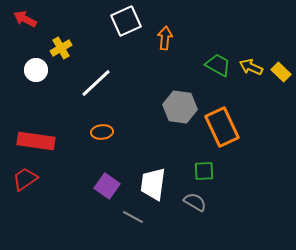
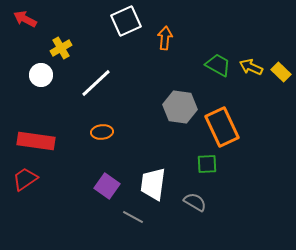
white circle: moved 5 px right, 5 px down
green square: moved 3 px right, 7 px up
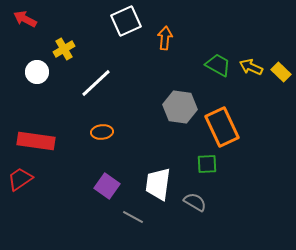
yellow cross: moved 3 px right, 1 px down
white circle: moved 4 px left, 3 px up
red trapezoid: moved 5 px left
white trapezoid: moved 5 px right
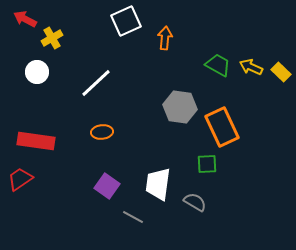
yellow cross: moved 12 px left, 11 px up
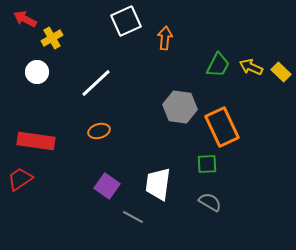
green trapezoid: rotated 88 degrees clockwise
orange ellipse: moved 3 px left, 1 px up; rotated 10 degrees counterclockwise
gray semicircle: moved 15 px right
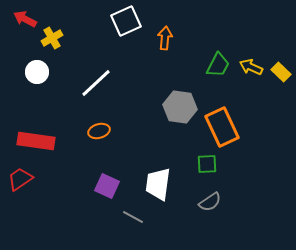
purple square: rotated 10 degrees counterclockwise
gray semicircle: rotated 115 degrees clockwise
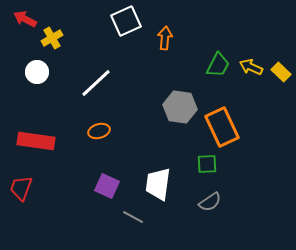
red trapezoid: moved 1 px right, 9 px down; rotated 36 degrees counterclockwise
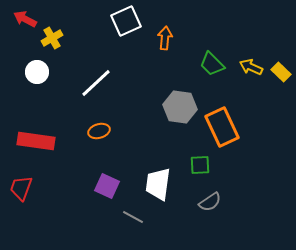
green trapezoid: moved 6 px left, 1 px up; rotated 108 degrees clockwise
green square: moved 7 px left, 1 px down
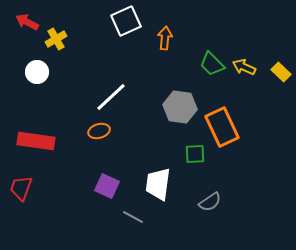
red arrow: moved 2 px right, 3 px down
yellow cross: moved 4 px right, 1 px down
yellow arrow: moved 7 px left
white line: moved 15 px right, 14 px down
green square: moved 5 px left, 11 px up
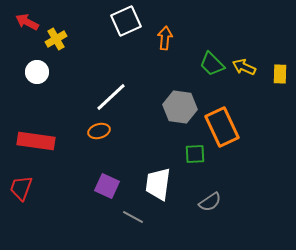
yellow rectangle: moved 1 px left, 2 px down; rotated 48 degrees clockwise
